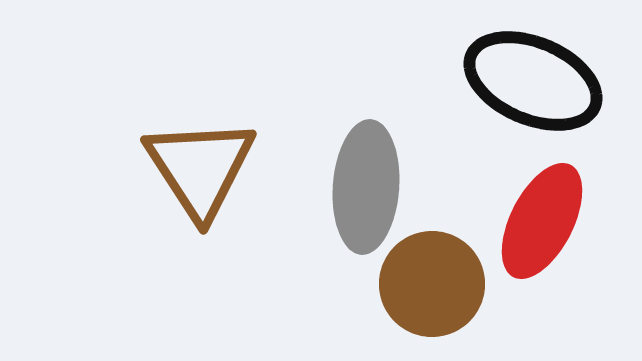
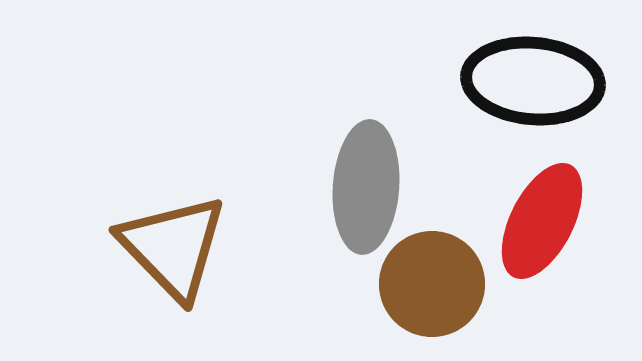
black ellipse: rotated 18 degrees counterclockwise
brown triangle: moved 27 px left, 79 px down; rotated 11 degrees counterclockwise
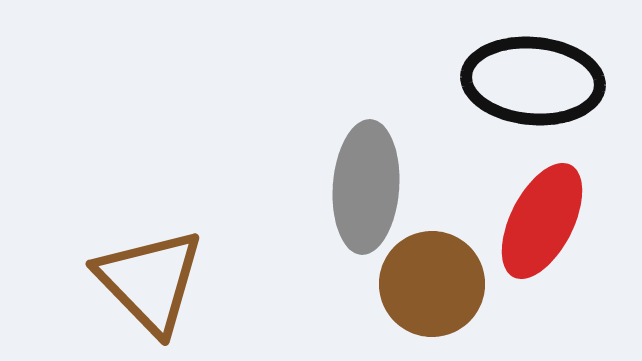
brown triangle: moved 23 px left, 34 px down
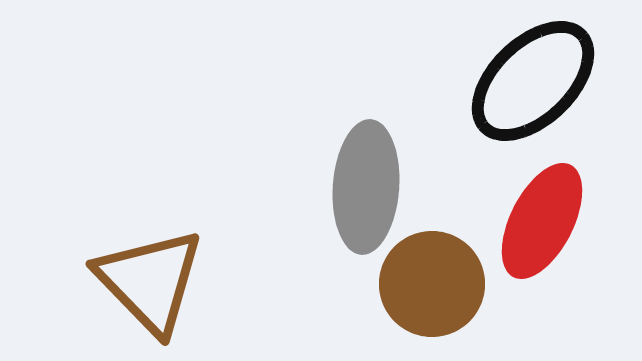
black ellipse: rotated 49 degrees counterclockwise
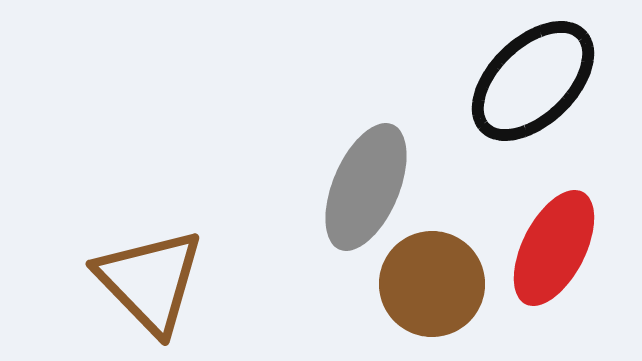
gray ellipse: rotated 19 degrees clockwise
red ellipse: moved 12 px right, 27 px down
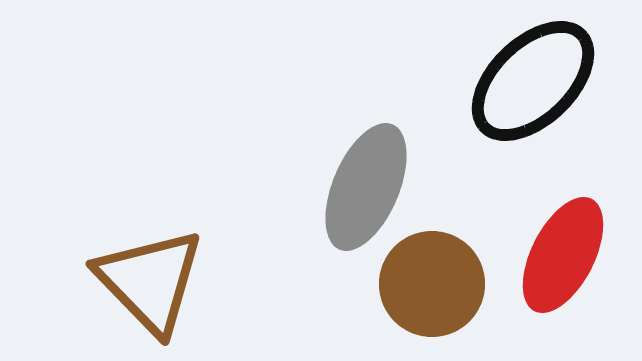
red ellipse: moved 9 px right, 7 px down
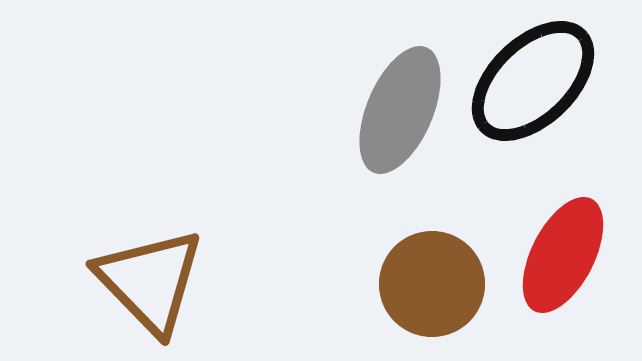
gray ellipse: moved 34 px right, 77 px up
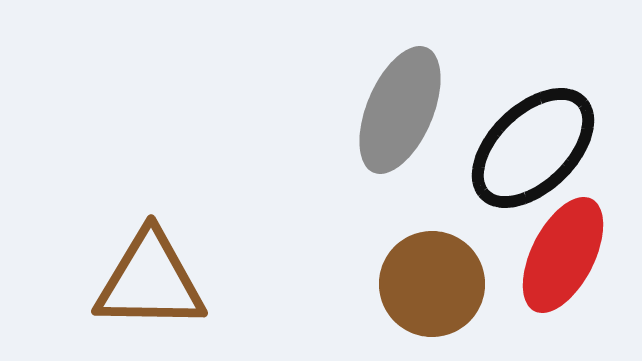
black ellipse: moved 67 px down
brown triangle: rotated 45 degrees counterclockwise
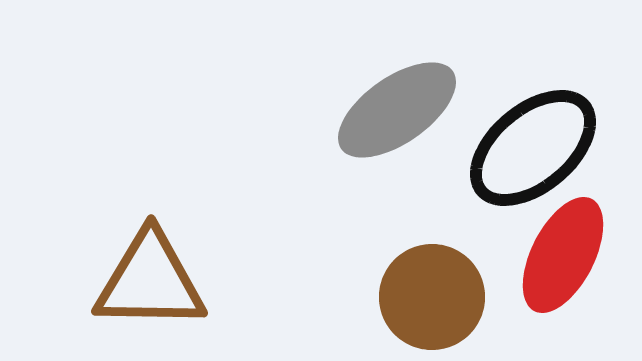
gray ellipse: moved 3 px left; rotated 32 degrees clockwise
black ellipse: rotated 4 degrees clockwise
brown circle: moved 13 px down
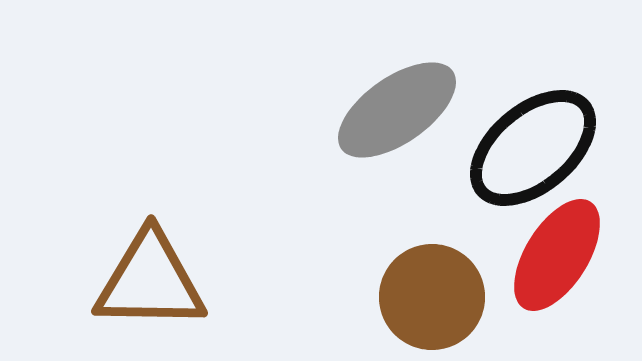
red ellipse: moved 6 px left; rotated 5 degrees clockwise
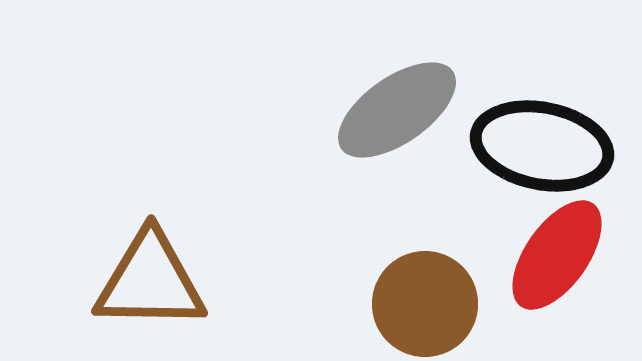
black ellipse: moved 9 px right, 2 px up; rotated 51 degrees clockwise
red ellipse: rotated 3 degrees clockwise
brown circle: moved 7 px left, 7 px down
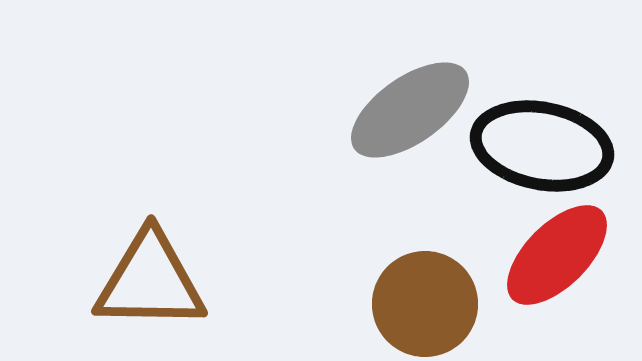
gray ellipse: moved 13 px right
red ellipse: rotated 10 degrees clockwise
